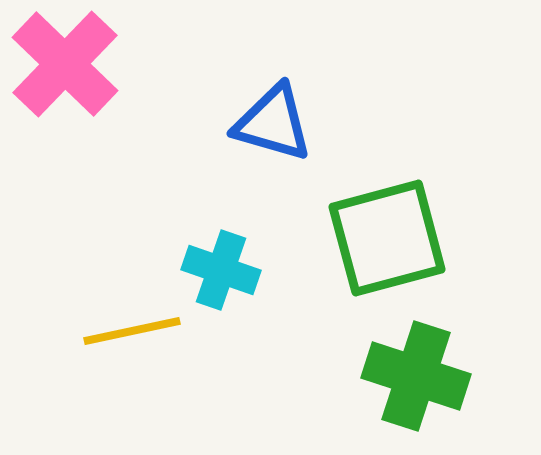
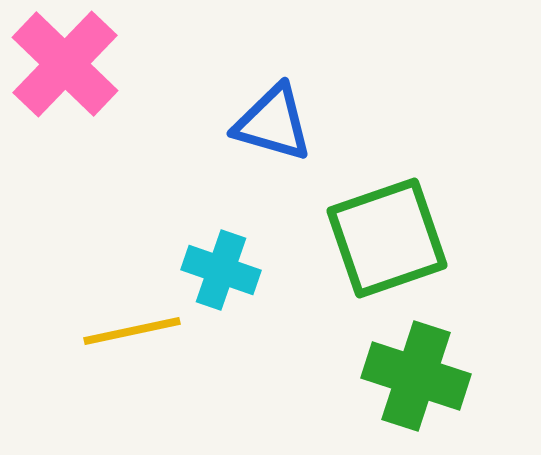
green square: rotated 4 degrees counterclockwise
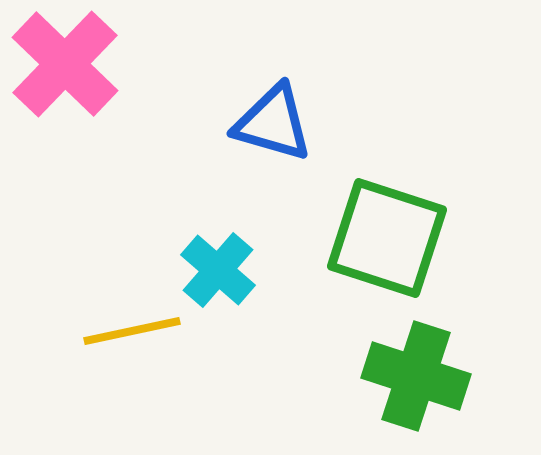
green square: rotated 37 degrees clockwise
cyan cross: moved 3 px left; rotated 22 degrees clockwise
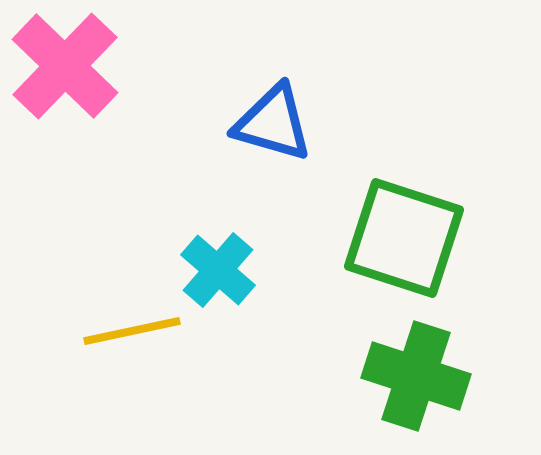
pink cross: moved 2 px down
green square: moved 17 px right
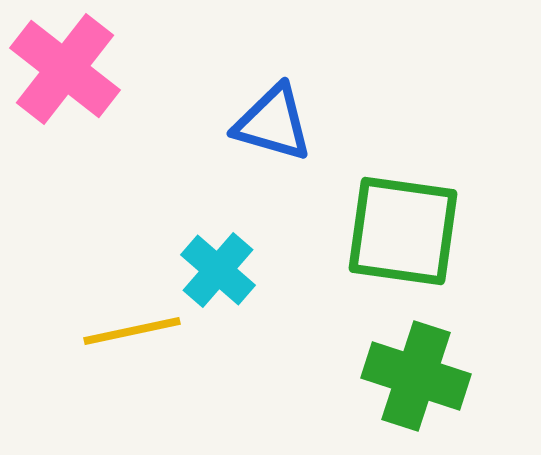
pink cross: moved 3 px down; rotated 6 degrees counterclockwise
green square: moved 1 px left, 7 px up; rotated 10 degrees counterclockwise
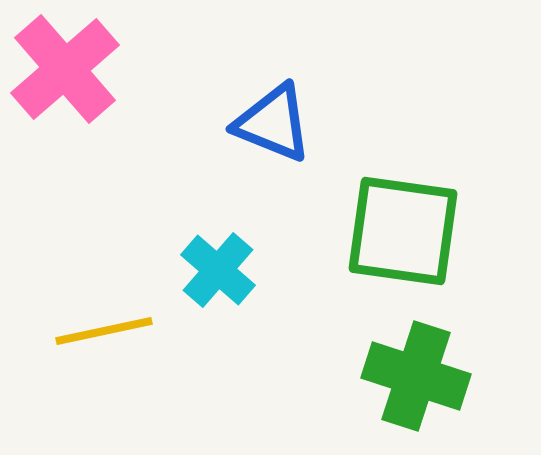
pink cross: rotated 11 degrees clockwise
blue triangle: rotated 6 degrees clockwise
yellow line: moved 28 px left
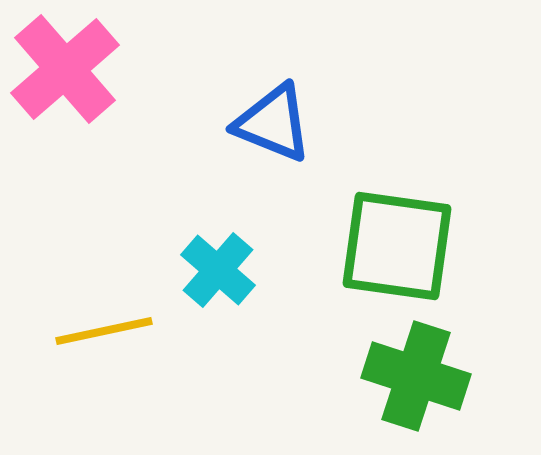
green square: moved 6 px left, 15 px down
